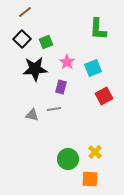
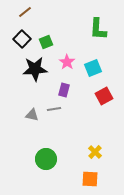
purple rectangle: moved 3 px right, 3 px down
green circle: moved 22 px left
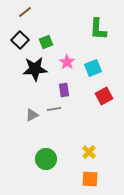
black square: moved 2 px left, 1 px down
purple rectangle: rotated 24 degrees counterclockwise
gray triangle: rotated 40 degrees counterclockwise
yellow cross: moved 6 px left
